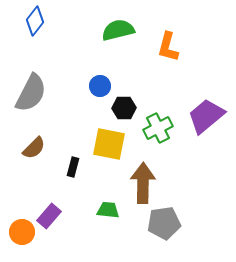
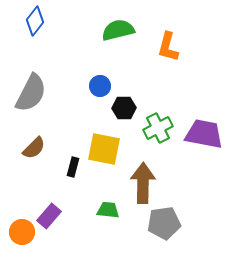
purple trapezoid: moved 2 px left, 18 px down; rotated 51 degrees clockwise
yellow square: moved 5 px left, 5 px down
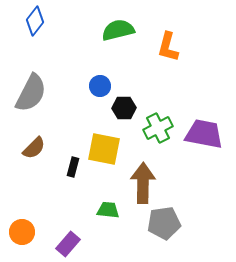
purple rectangle: moved 19 px right, 28 px down
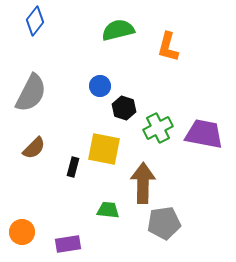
black hexagon: rotated 20 degrees clockwise
purple rectangle: rotated 40 degrees clockwise
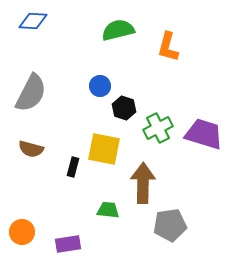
blue diamond: moved 2 px left; rotated 56 degrees clockwise
purple trapezoid: rotated 6 degrees clockwise
brown semicircle: moved 3 px left, 1 px down; rotated 60 degrees clockwise
gray pentagon: moved 6 px right, 2 px down
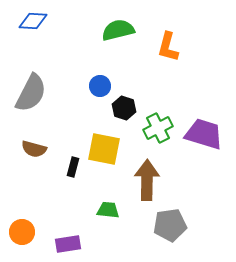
brown semicircle: moved 3 px right
brown arrow: moved 4 px right, 3 px up
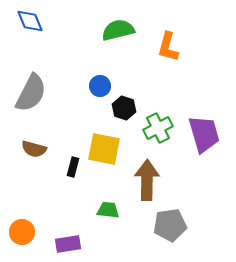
blue diamond: moved 3 px left; rotated 64 degrees clockwise
purple trapezoid: rotated 57 degrees clockwise
